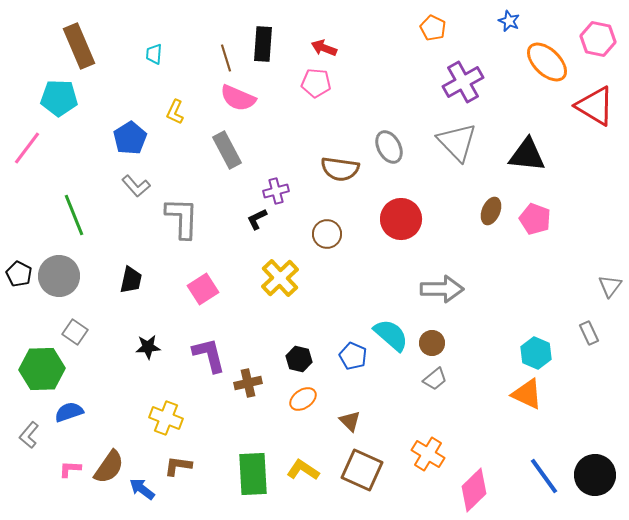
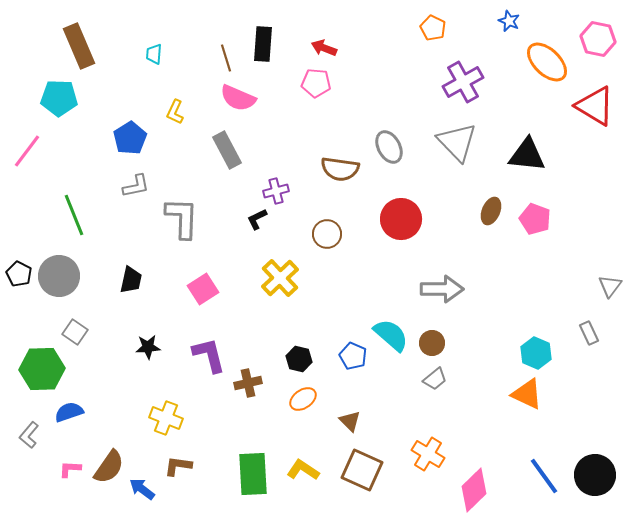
pink line at (27, 148): moved 3 px down
gray L-shape at (136, 186): rotated 60 degrees counterclockwise
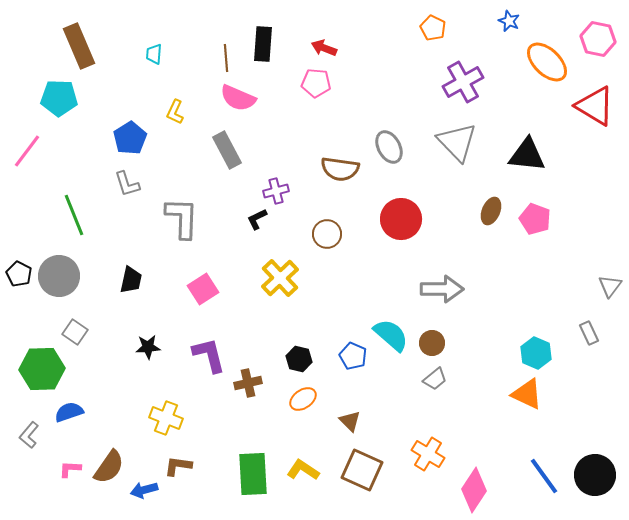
brown line at (226, 58): rotated 12 degrees clockwise
gray L-shape at (136, 186): moved 9 px left, 2 px up; rotated 84 degrees clockwise
blue arrow at (142, 489): moved 2 px right, 1 px down; rotated 52 degrees counterclockwise
pink diamond at (474, 490): rotated 12 degrees counterclockwise
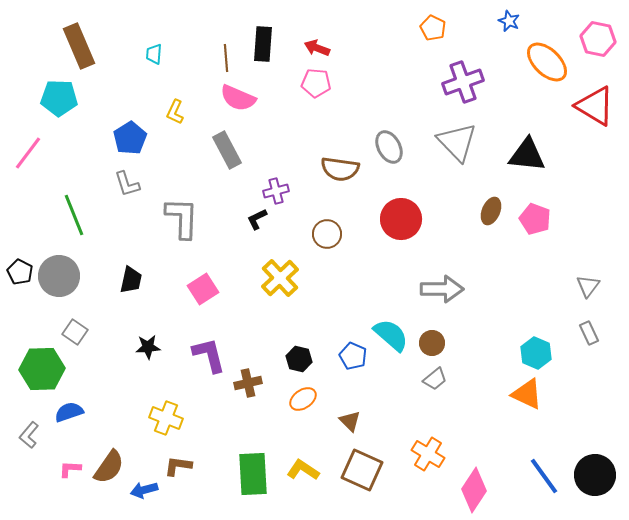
red arrow at (324, 48): moved 7 px left
purple cross at (463, 82): rotated 9 degrees clockwise
pink line at (27, 151): moved 1 px right, 2 px down
black pentagon at (19, 274): moved 1 px right, 2 px up
gray triangle at (610, 286): moved 22 px left
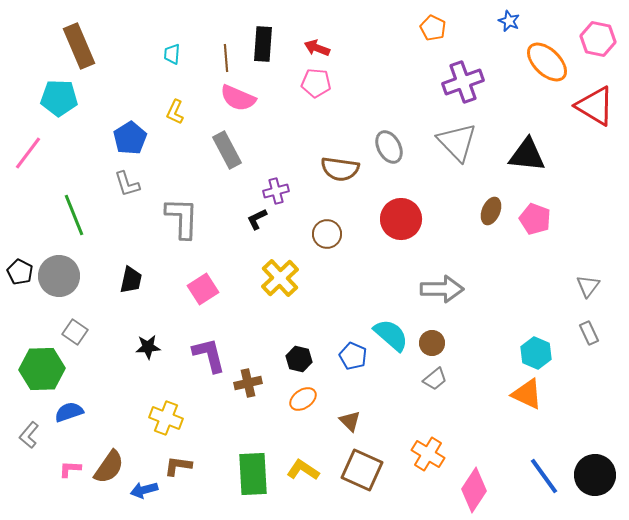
cyan trapezoid at (154, 54): moved 18 px right
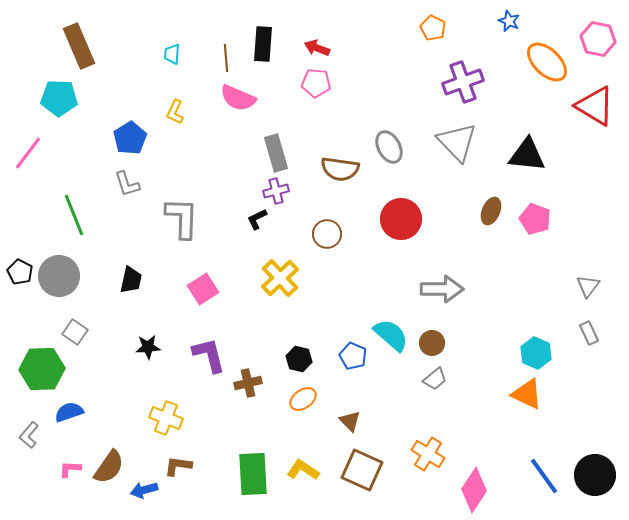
gray rectangle at (227, 150): moved 49 px right, 3 px down; rotated 12 degrees clockwise
